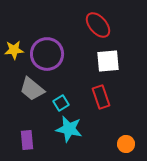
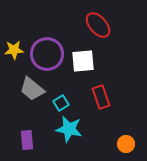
white square: moved 25 px left
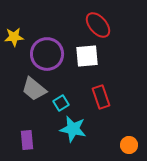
yellow star: moved 13 px up
white square: moved 4 px right, 5 px up
gray trapezoid: moved 2 px right
cyan star: moved 4 px right
orange circle: moved 3 px right, 1 px down
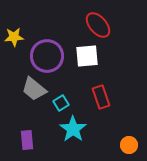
purple circle: moved 2 px down
cyan star: rotated 24 degrees clockwise
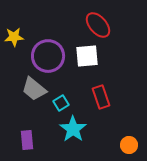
purple circle: moved 1 px right
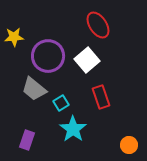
red ellipse: rotated 8 degrees clockwise
white square: moved 4 px down; rotated 35 degrees counterclockwise
purple rectangle: rotated 24 degrees clockwise
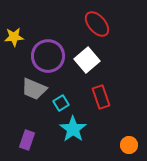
red ellipse: moved 1 px left, 1 px up; rotated 8 degrees counterclockwise
gray trapezoid: rotated 16 degrees counterclockwise
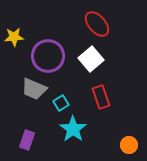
white square: moved 4 px right, 1 px up
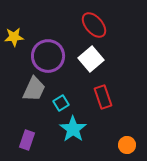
red ellipse: moved 3 px left, 1 px down
gray trapezoid: rotated 88 degrees counterclockwise
red rectangle: moved 2 px right
orange circle: moved 2 px left
